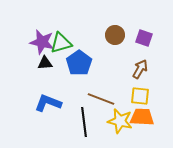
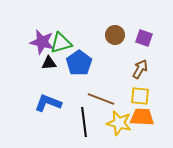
black triangle: moved 4 px right
yellow star: moved 1 px left, 2 px down
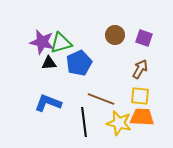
blue pentagon: rotated 10 degrees clockwise
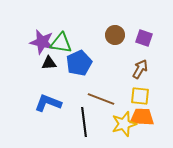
green triangle: rotated 25 degrees clockwise
yellow star: moved 5 px right, 1 px down; rotated 30 degrees counterclockwise
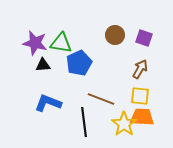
purple star: moved 7 px left, 1 px down
black triangle: moved 6 px left, 2 px down
yellow star: rotated 20 degrees counterclockwise
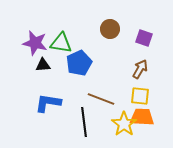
brown circle: moved 5 px left, 6 px up
blue L-shape: rotated 12 degrees counterclockwise
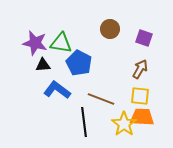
blue pentagon: rotated 20 degrees counterclockwise
blue L-shape: moved 9 px right, 13 px up; rotated 28 degrees clockwise
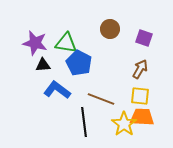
green triangle: moved 5 px right
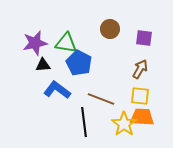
purple square: rotated 12 degrees counterclockwise
purple star: rotated 25 degrees counterclockwise
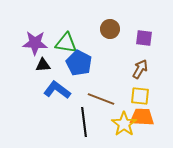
purple star: rotated 15 degrees clockwise
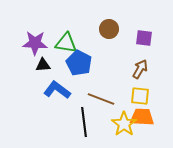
brown circle: moved 1 px left
